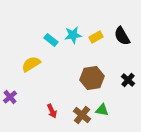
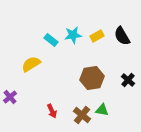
yellow rectangle: moved 1 px right, 1 px up
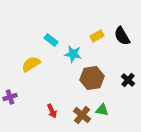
cyan star: moved 19 px down; rotated 18 degrees clockwise
purple cross: rotated 24 degrees clockwise
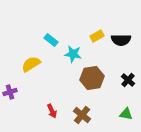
black semicircle: moved 1 px left, 4 px down; rotated 60 degrees counterclockwise
purple cross: moved 5 px up
green triangle: moved 24 px right, 4 px down
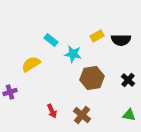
green triangle: moved 3 px right, 1 px down
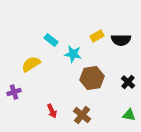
black cross: moved 2 px down
purple cross: moved 4 px right
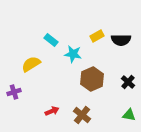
brown hexagon: moved 1 px down; rotated 15 degrees counterclockwise
red arrow: rotated 88 degrees counterclockwise
